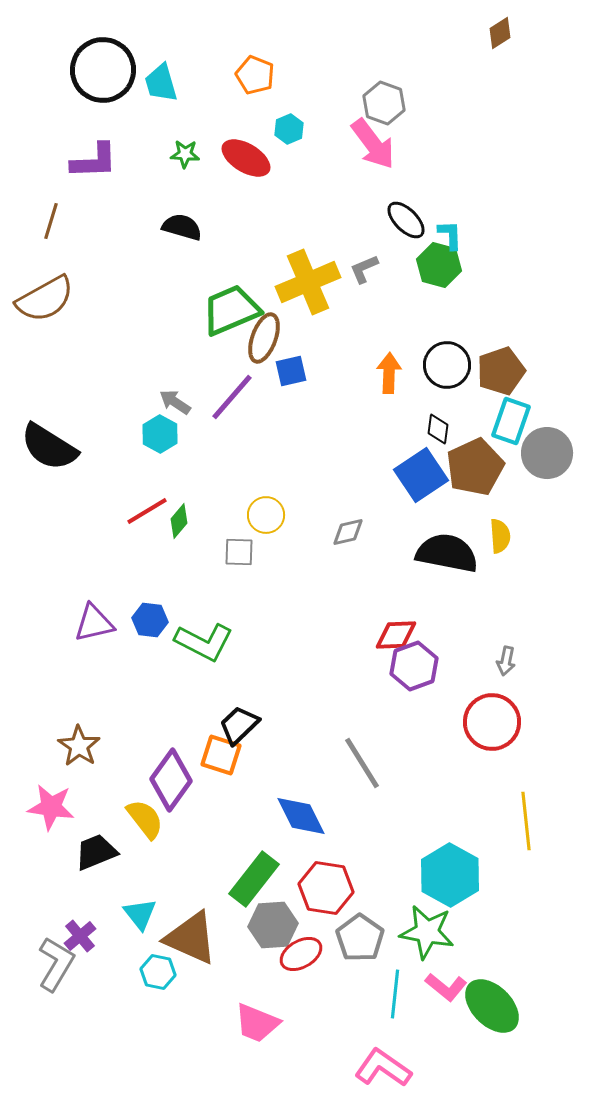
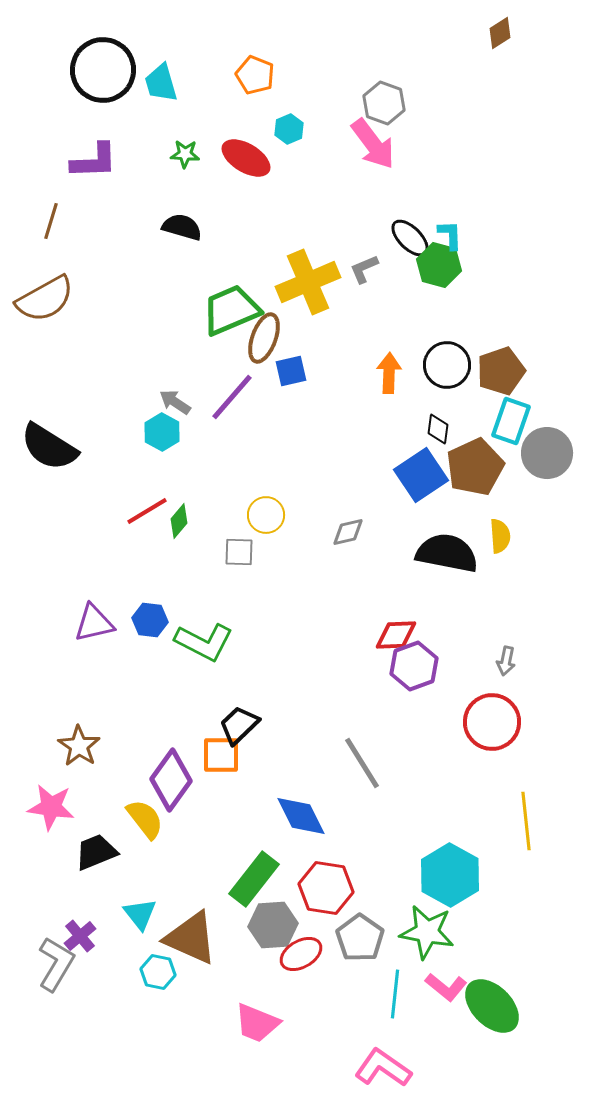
black ellipse at (406, 220): moved 4 px right, 18 px down
cyan hexagon at (160, 434): moved 2 px right, 2 px up
orange square at (221, 755): rotated 18 degrees counterclockwise
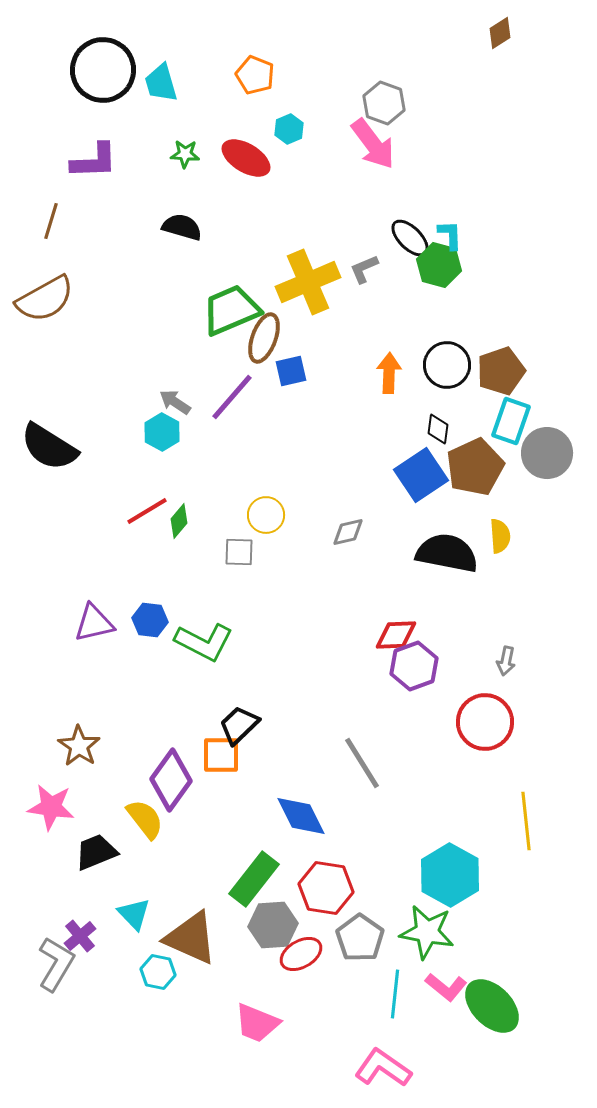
red circle at (492, 722): moved 7 px left
cyan triangle at (140, 914): moved 6 px left; rotated 6 degrees counterclockwise
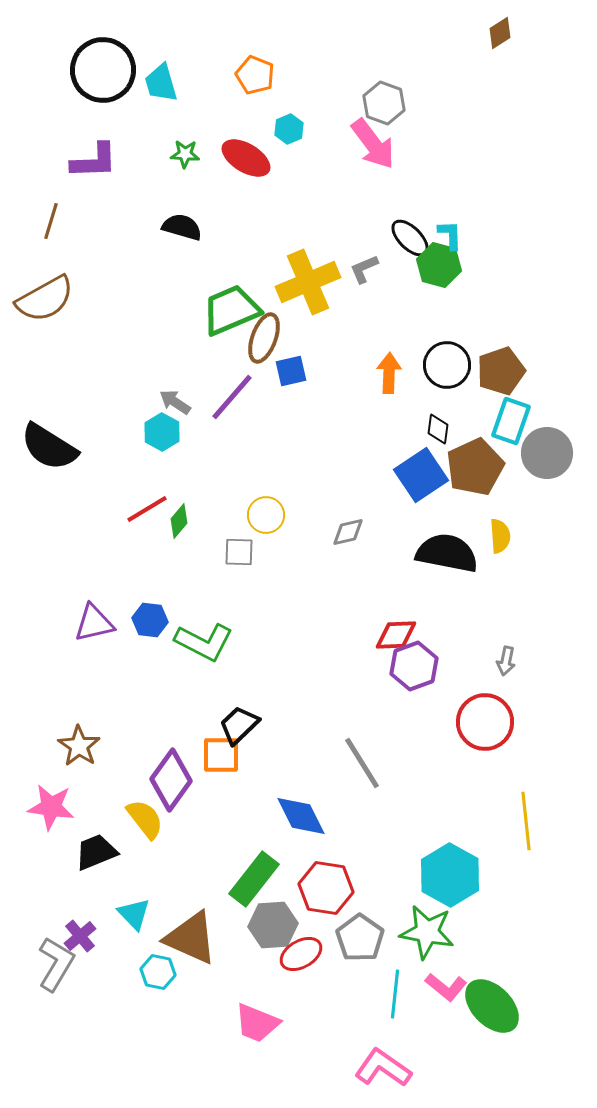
red line at (147, 511): moved 2 px up
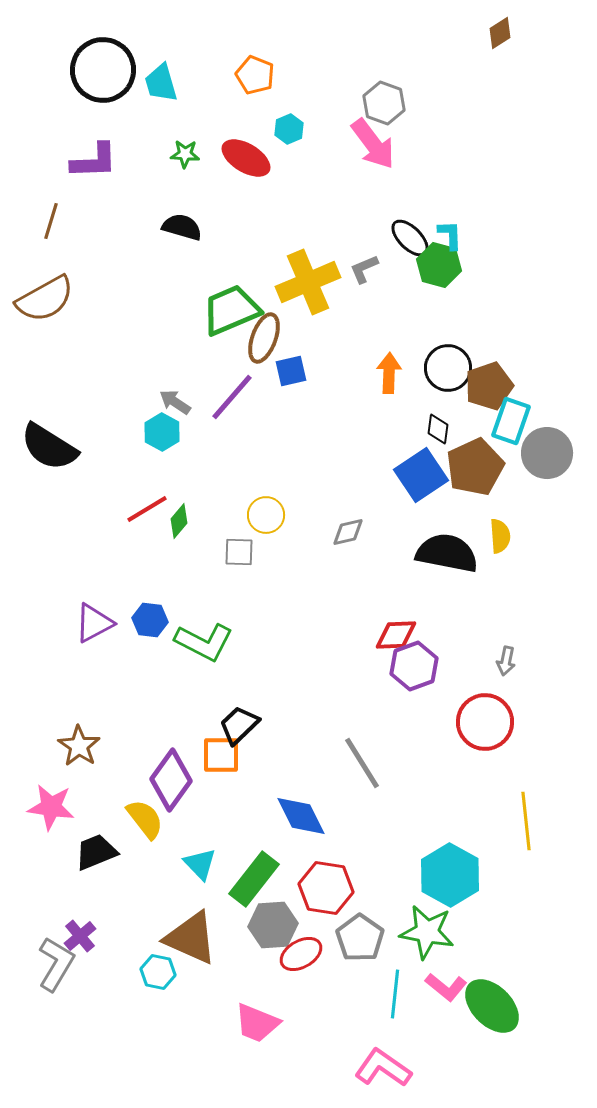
black circle at (447, 365): moved 1 px right, 3 px down
brown pentagon at (501, 371): moved 12 px left, 15 px down
purple triangle at (94, 623): rotated 15 degrees counterclockwise
cyan triangle at (134, 914): moved 66 px right, 50 px up
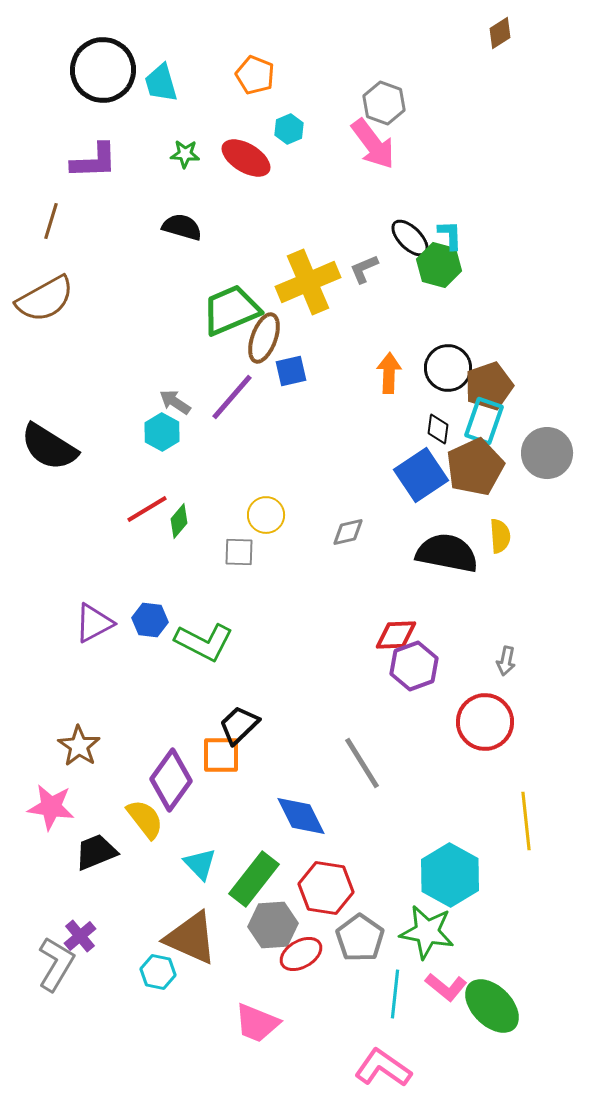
cyan rectangle at (511, 421): moved 27 px left
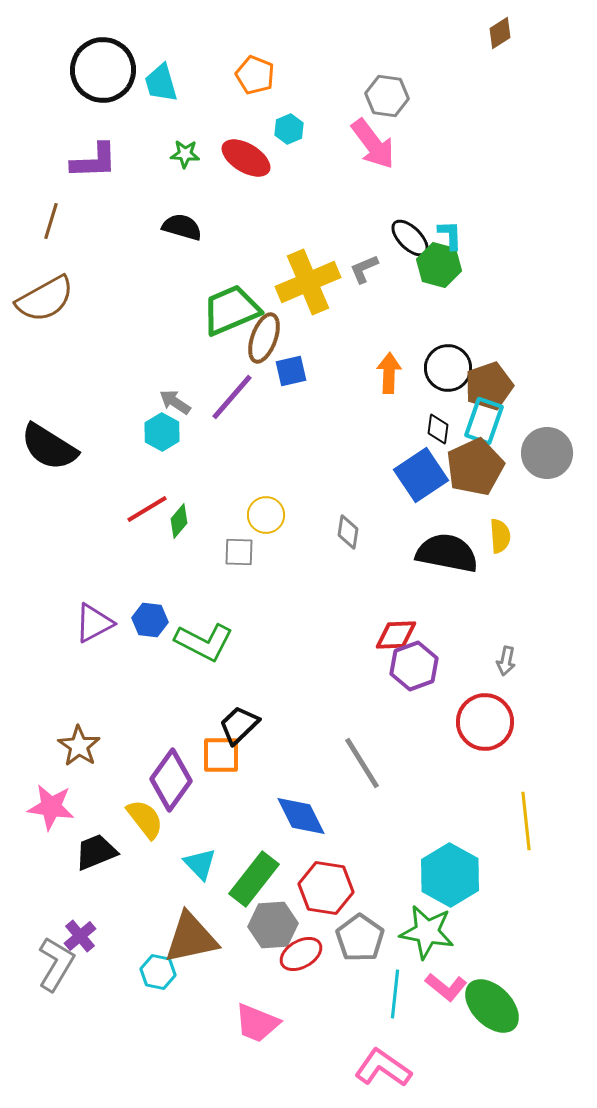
gray hexagon at (384, 103): moved 3 px right, 7 px up; rotated 12 degrees counterclockwise
gray diamond at (348, 532): rotated 68 degrees counterclockwise
brown triangle at (191, 938): rotated 36 degrees counterclockwise
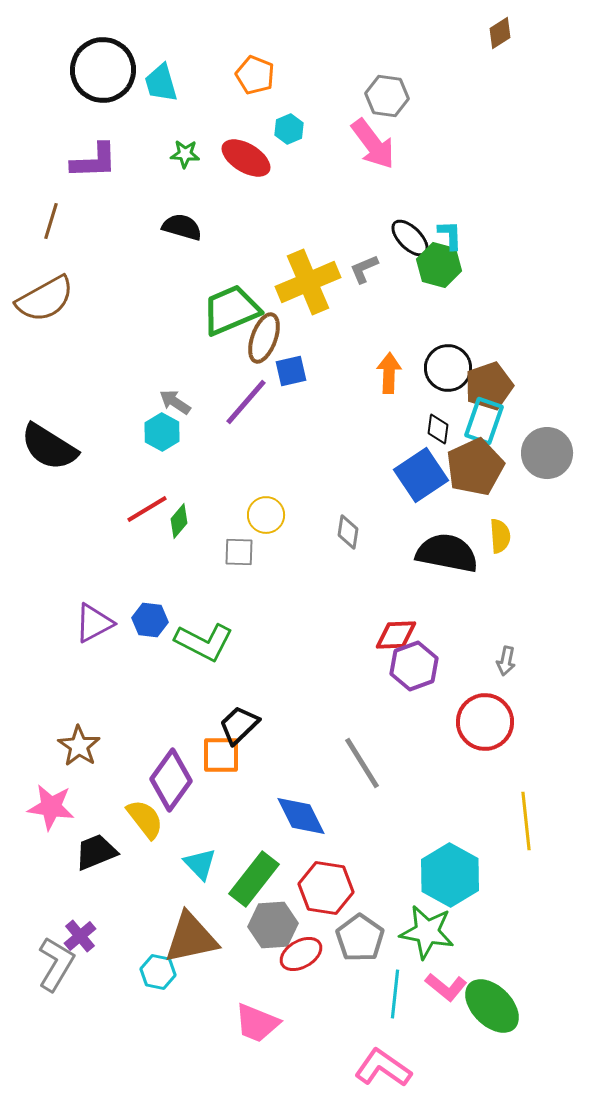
purple line at (232, 397): moved 14 px right, 5 px down
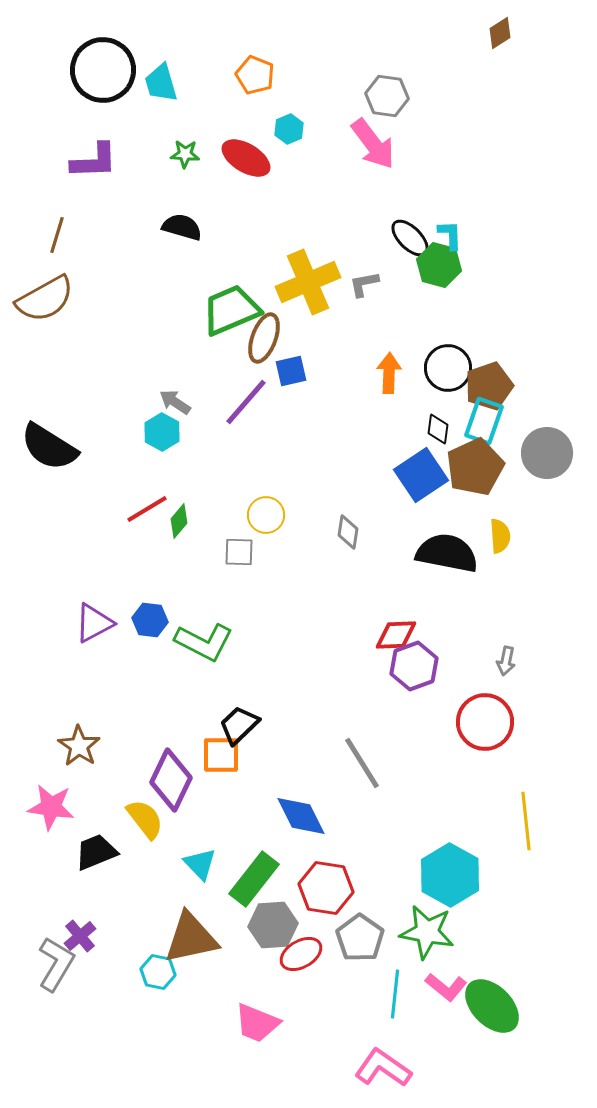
brown line at (51, 221): moved 6 px right, 14 px down
gray L-shape at (364, 269): moved 15 px down; rotated 12 degrees clockwise
purple diamond at (171, 780): rotated 10 degrees counterclockwise
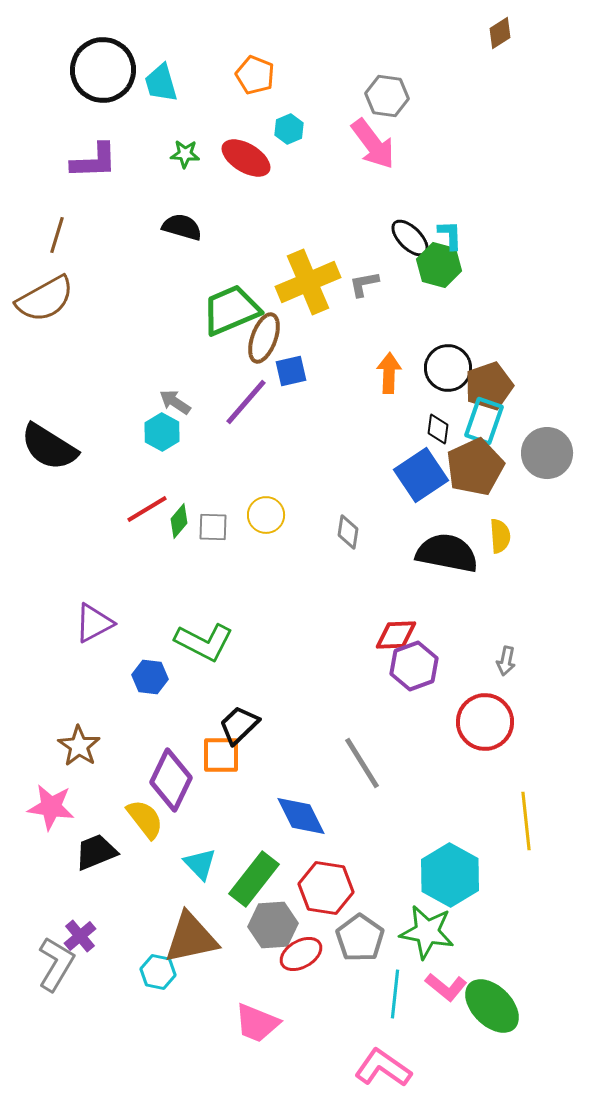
gray square at (239, 552): moved 26 px left, 25 px up
blue hexagon at (150, 620): moved 57 px down
